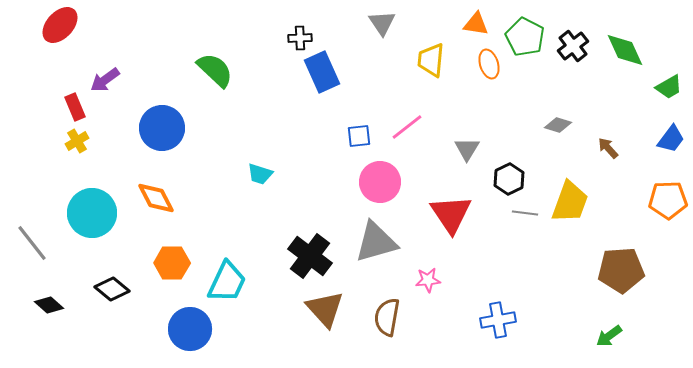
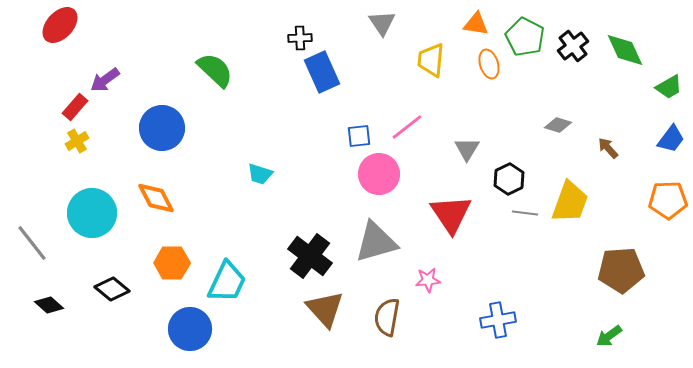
red rectangle at (75, 107): rotated 64 degrees clockwise
pink circle at (380, 182): moved 1 px left, 8 px up
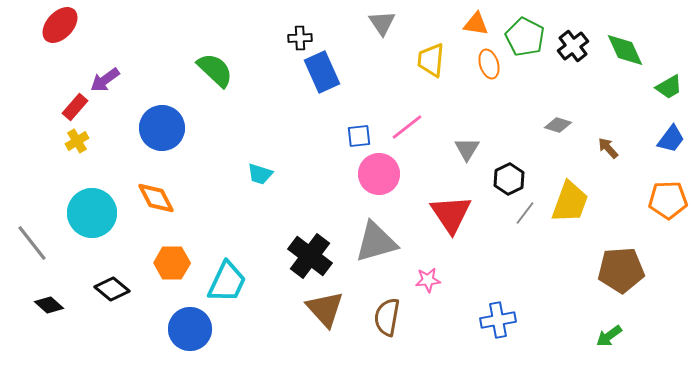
gray line at (525, 213): rotated 60 degrees counterclockwise
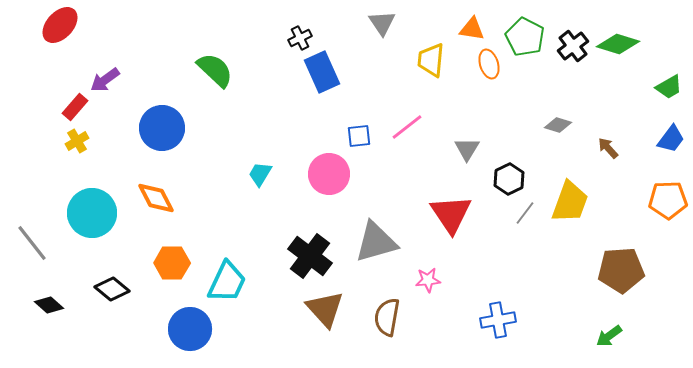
orange triangle at (476, 24): moved 4 px left, 5 px down
black cross at (300, 38): rotated 25 degrees counterclockwise
green diamond at (625, 50): moved 7 px left, 6 px up; rotated 48 degrees counterclockwise
cyan trapezoid at (260, 174): rotated 104 degrees clockwise
pink circle at (379, 174): moved 50 px left
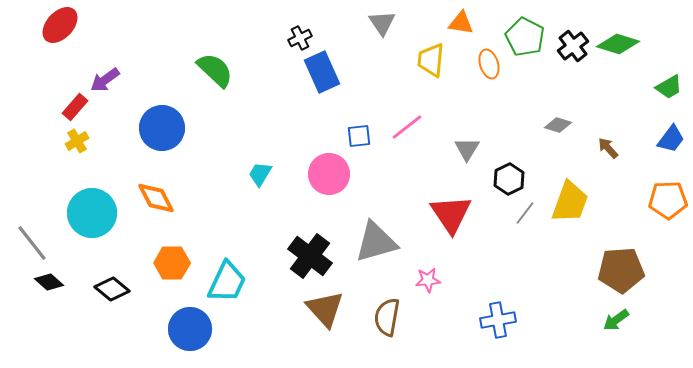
orange triangle at (472, 29): moved 11 px left, 6 px up
black diamond at (49, 305): moved 23 px up
green arrow at (609, 336): moved 7 px right, 16 px up
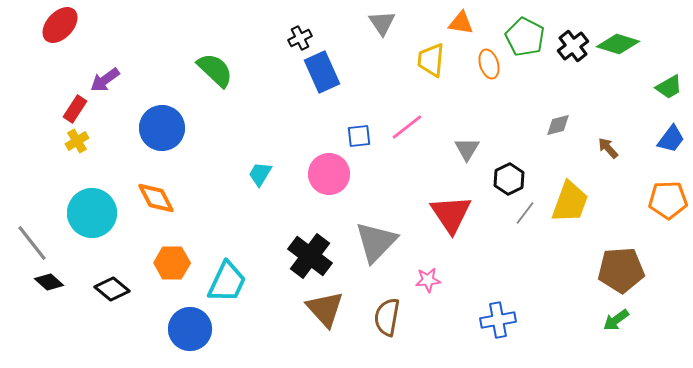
red rectangle at (75, 107): moved 2 px down; rotated 8 degrees counterclockwise
gray diamond at (558, 125): rotated 32 degrees counterclockwise
gray triangle at (376, 242): rotated 30 degrees counterclockwise
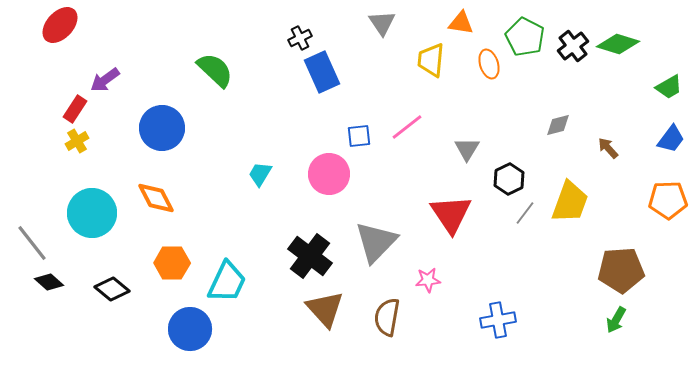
green arrow at (616, 320): rotated 24 degrees counterclockwise
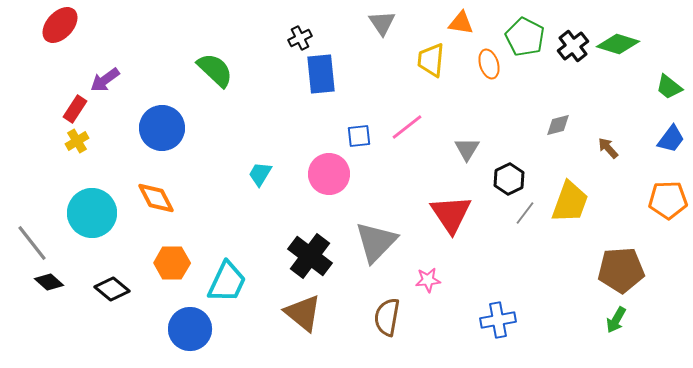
blue rectangle at (322, 72): moved 1 px left, 2 px down; rotated 18 degrees clockwise
green trapezoid at (669, 87): rotated 68 degrees clockwise
brown triangle at (325, 309): moved 22 px left, 4 px down; rotated 9 degrees counterclockwise
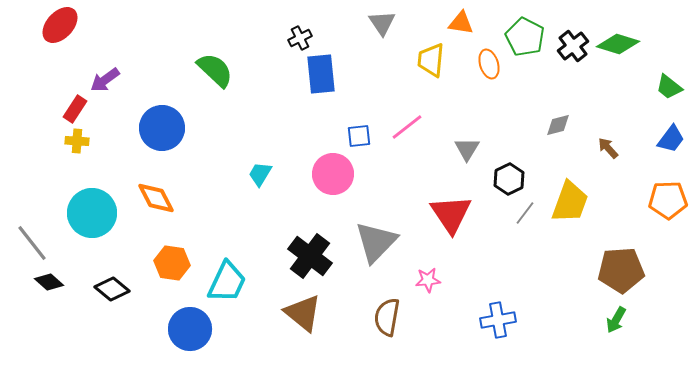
yellow cross at (77, 141): rotated 35 degrees clockwise
pink circle at (329, 174): moved 4 px right
orange hexagon at (172, 263): rotated 8 degrees clockwise
